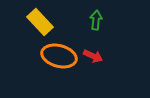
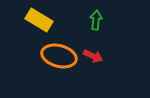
yellow rectangle: moved 1 px left, 2 px up; rotated 16 degrees counterclockwise
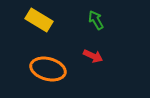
green arrow: rotated 36 degrees counterclockwise
orange ellipse: moved 11 px left, 13 px down
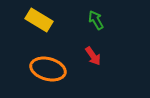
red arrow: rotated 30 degrees clockwise
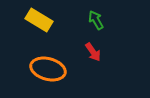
red arrow: moved 4 px up
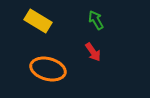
yellow rectangle: moved 1 px left, 1 px down
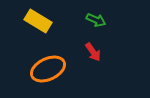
green arrow: rotated 144 degrees clockwise
orange ellipse: rotated 40 degrees counterclockwise
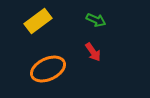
yellow rectangle: rotated 68 degrees counterclockwise
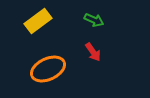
green arrow: moved 2 px left
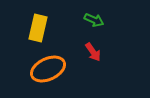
yellow rectangle: moved 7 px down; rotated 40 degrees counterclockwise
